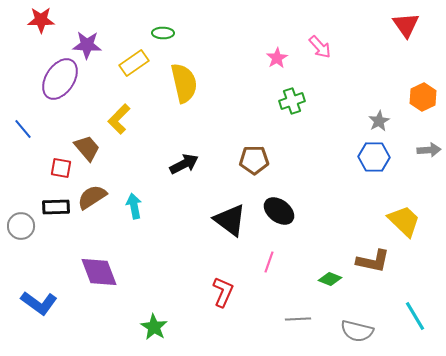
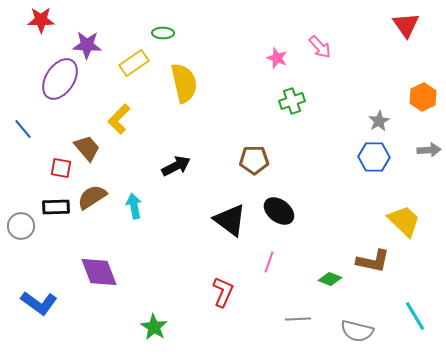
pink star: rotated 20 degrees counterclockwise
black arrow: moved 8 px left, 2 px down
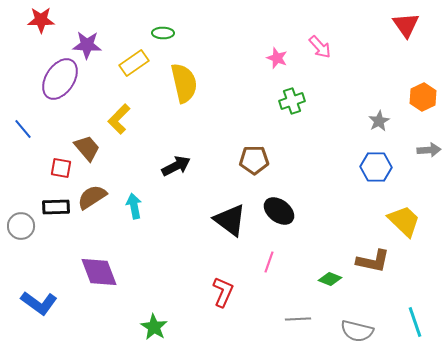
blue hexagon: moved 2 px right, 10 px down
cyan line: moved 6 px down; rotated 12 degrees clockwise
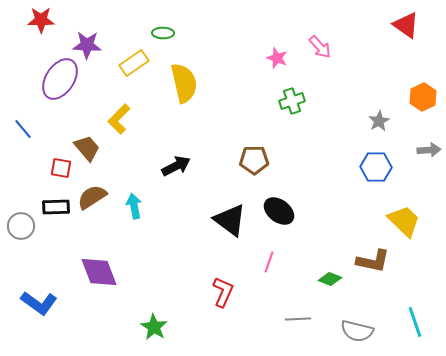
red triangle: rotated 20 degrees counterclockwise
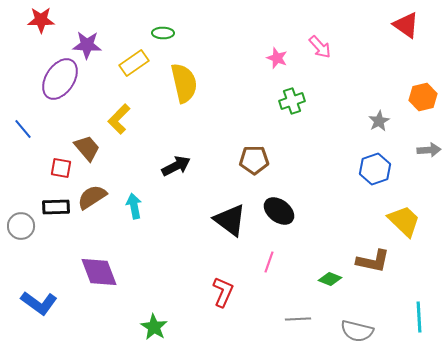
orange hexagon: rotated 12 degrees clockwise
blue hexagon: moved 1 px left, 2 px down; rotated 20 degrees counterclockwise
cyan line: moved 4 px right, 5 px up; rotated 16 degrees clockwise
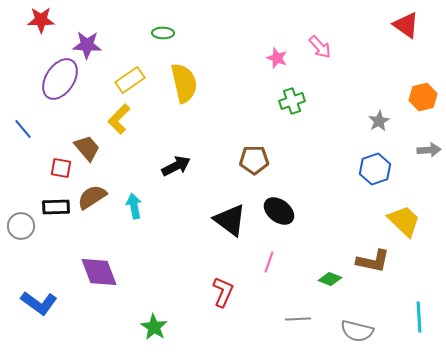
yellow rectangle: moved 4 px left, 17 px down
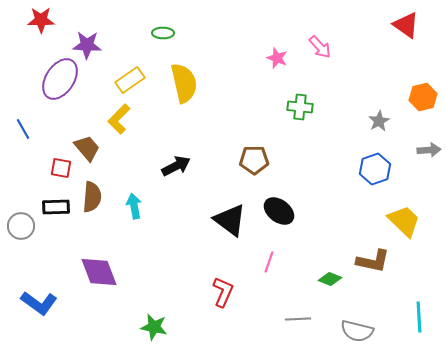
green cross: moved 8 px right, 6 px down; rotated 25 degrees clockwise
blue line: rotated 10 degrees clockwise
brown semicircle: rotated 128 degrees clockwise
green star: rotated 20 degrees counterclockwise
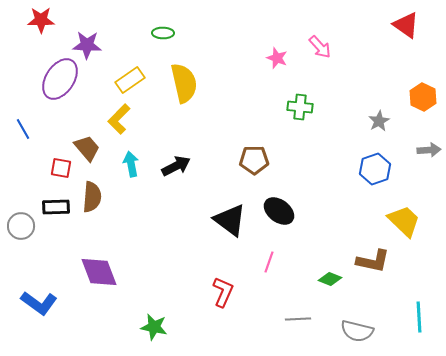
orange hexagon: rotated 20 degrees counterclockwise
cyan arrow: moved 3 px left, 42 px up
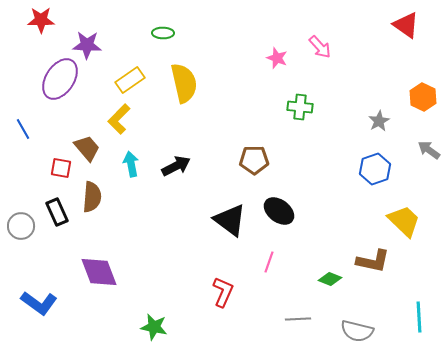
gray arrow: rotated 140 degrees counterclockwise
black rectangle: moved 1 px right, 5 px down; rotated 68 degrees clockwise
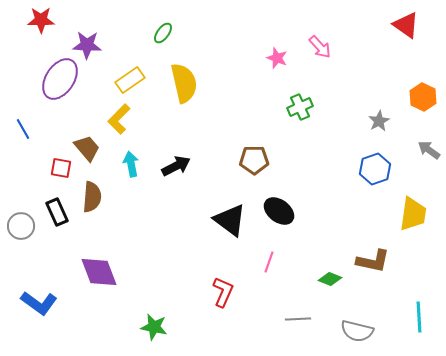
green ellipse: rotated 55 degrees counterclockwise
green cross: rotated 30 degrees counterclockwise
yellow trapezoid: moved 9 px right, 7 px up; rotated 54 degrees clockwise
